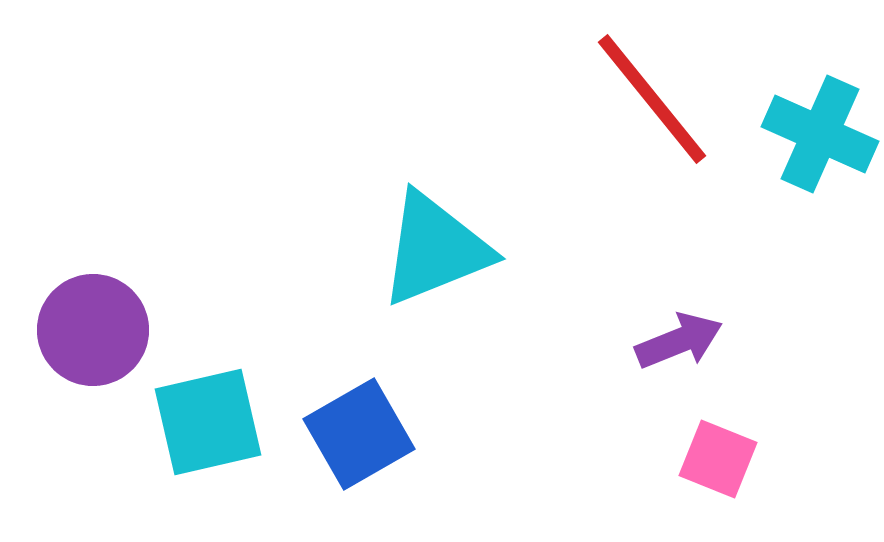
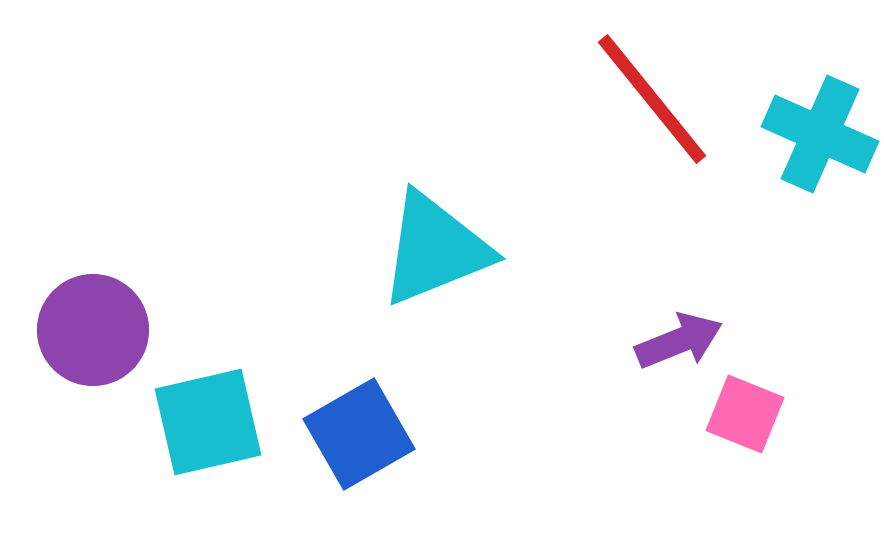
pink square: moved 27 px right, 45 px up
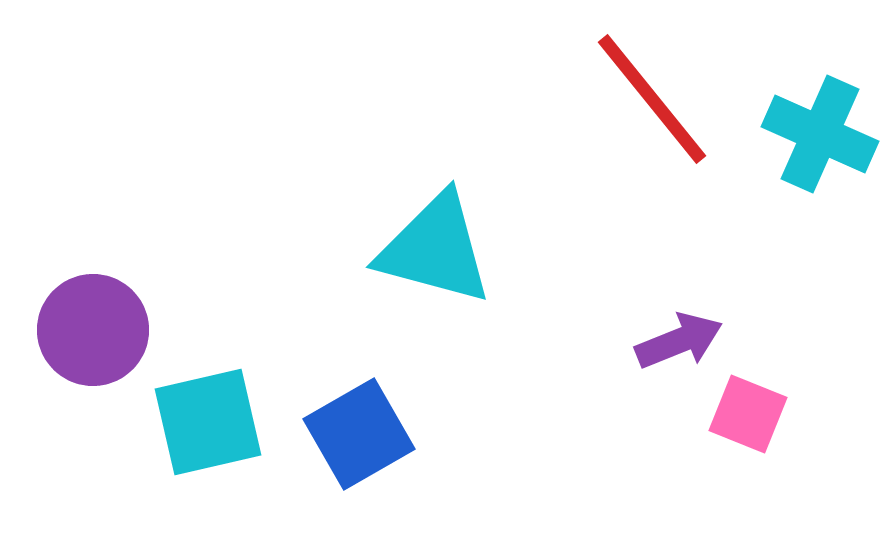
cyan triangle: rotated 37 degrees clockwise
pink square: moved 3 px right
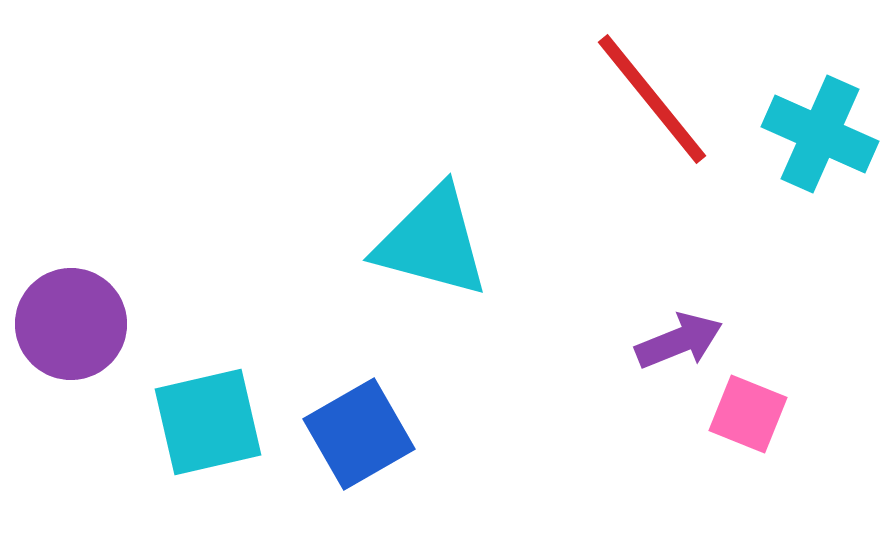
cyan triangle: moved 3 px left, 7 px up
purple circle: moved 22 px left, 6 px up
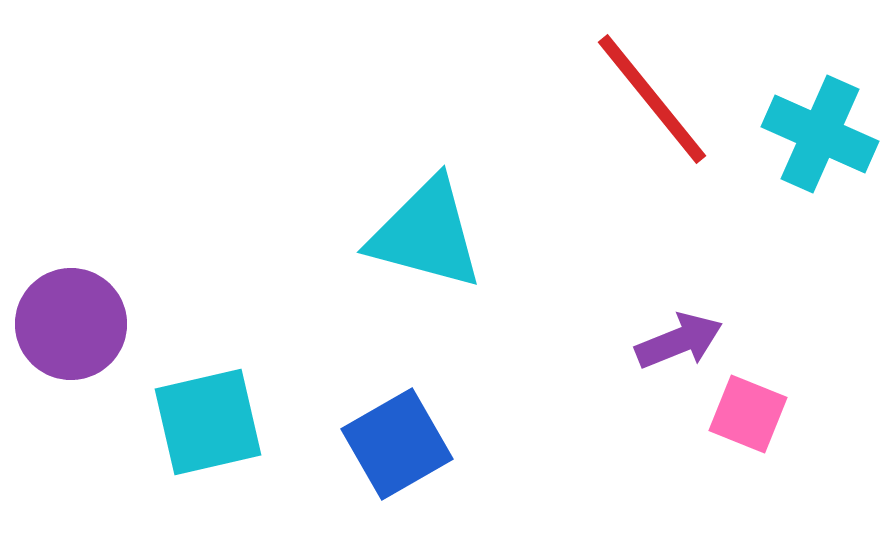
cyan triangle: moved 6 px left, 8 px up
blue square: moved 38 px right, 10 px down
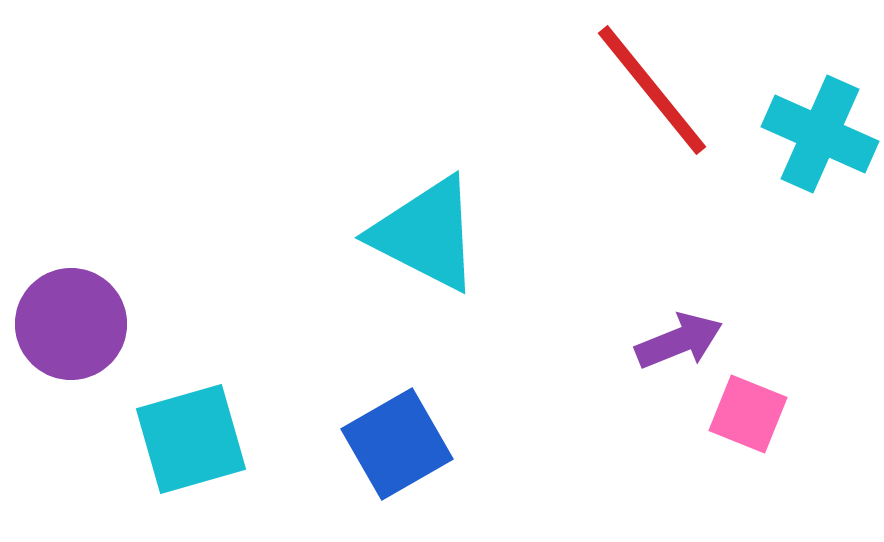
red line: moved 9 px up
cyan triangle: rotated 12 degrees clockwise
cyan square: moved 17 px left, 17 px down; rotated 3 degrees counterclockwise
